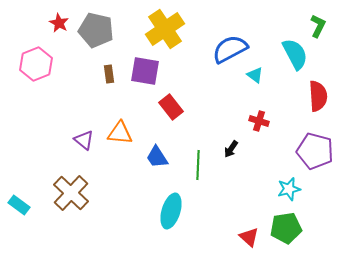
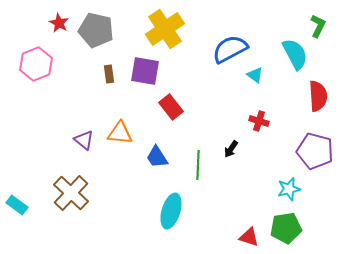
cyan rectangle: moved 2 px left
red triangle: rotated 25 degrees counterclockwise
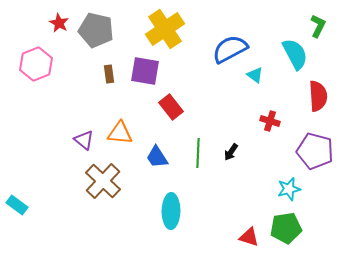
red cross: moved 11 px right
black arrow: moved 3 px down
green line: moved 12 px up
brown cross: moved 32 px right, 12 px up
cyan ellipse: rotated 16 degrees counterclockwise
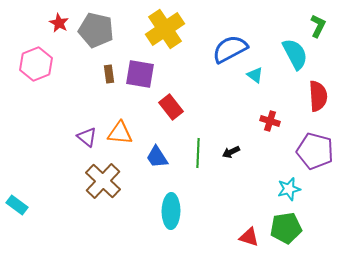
purple square: moved 5 px left, 3 px down
purple triangle: moved 3 px right, 3 px up
black arrow: rotated 30 degrees clockwise
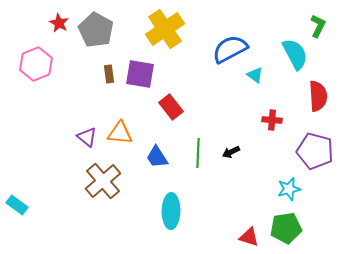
gray pentagon: rotated 16 degrees clockwise
red cross: moved 2 px right, 1 px up; rotated 12 degrees counterclockwise
brown cross: rotated 6 degrees clockwise
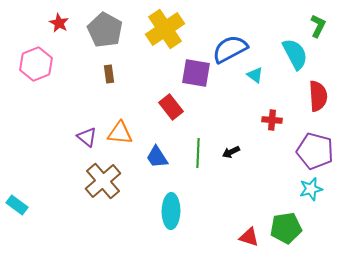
gray pentagon: moved 9 px right
purple square: moved 56 px right, 1 px up
cyan star: moved 22 px right
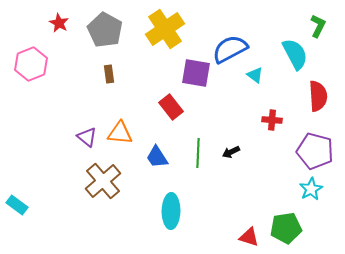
pink hexagon: moved 5 px left
cyan star: rotated 15 degrees counterclockwise
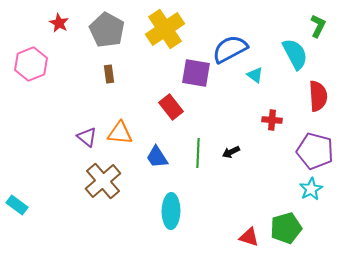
gray pentagon: moved 2 px right
green pentagon: rotated 8 degrees counterclockwise
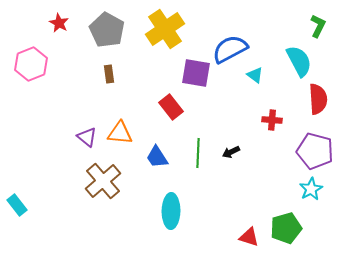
cyan semicircle: moved 4 px right, 7 px down
red semicircle: moved 3 px down
cyan rectangle: rotated 15 degrees clockwise
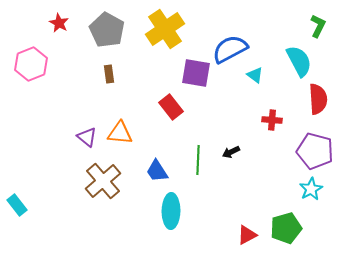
green line: moved 7 px down
blue trapezoid: moved 14 px down
red triangle: moved 2 px left, 2 px up; rotated 45 degrees counterclockwise
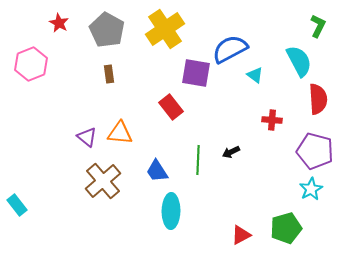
red triangle: moved 6 px left
